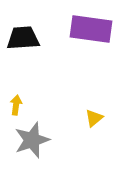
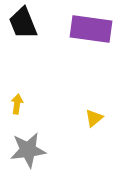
black trapezoid: moved 15 px up; rotated 108 degrees counterclockwise
yellow arrow: moved 1 px right, 1 px up
gray star: moved 4 px left, 10 px down; rotated 12 degrees clockwise
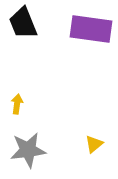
yellow triangle: moved 26 px down
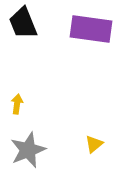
gray star: rotated 15 degrees counterclockwise
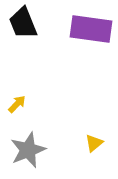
yellow arrow: rotated 36 degrees clockwise
yellow triangle: moved 1 px up
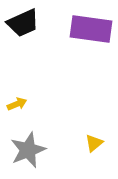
black trapezoid: rotated 92 degrees counterclockwise
yellow arrow: rotated 24 degrees clockwise
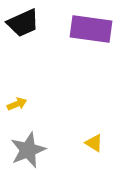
yellow triangle: rotated 48 degrees counterclockwise
